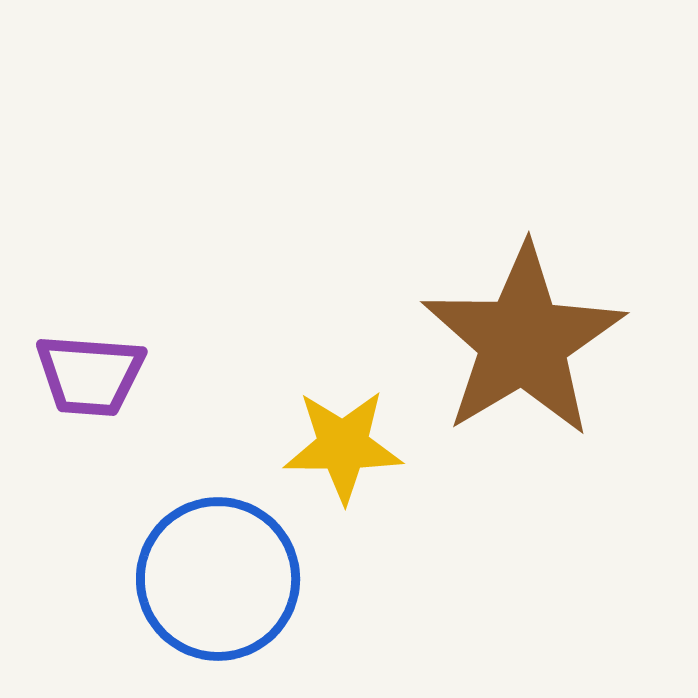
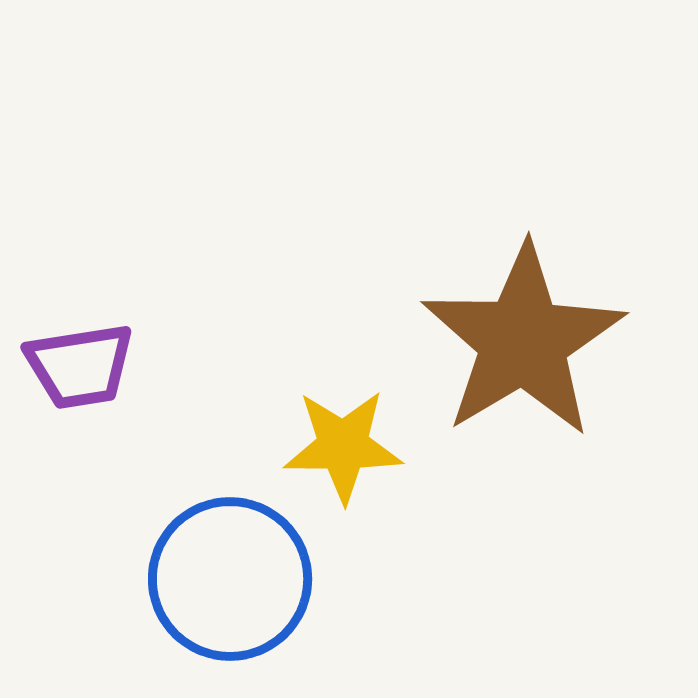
purple trapezoid: moved 10 px left, 9 px up; rotated 13 degrees counterclockwise
blue circle: moved 12 px right
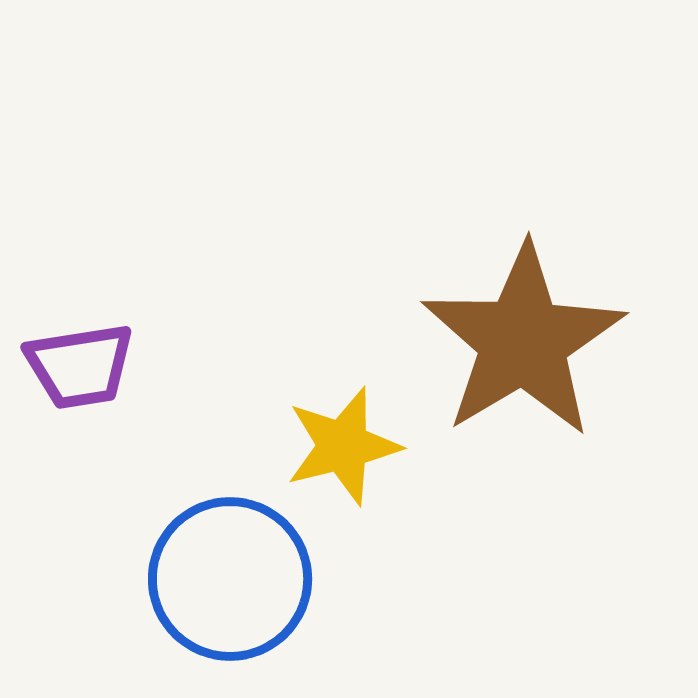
yellow star: rotated 14 degrees counterclockwise
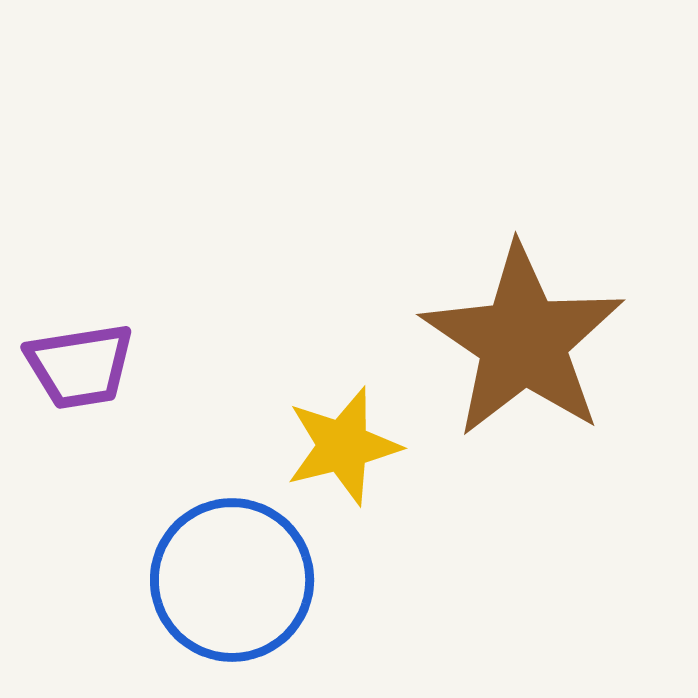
brown star: rotated 7 degrees counterclockwise
blue circle: moved 2 px right, 1 px down
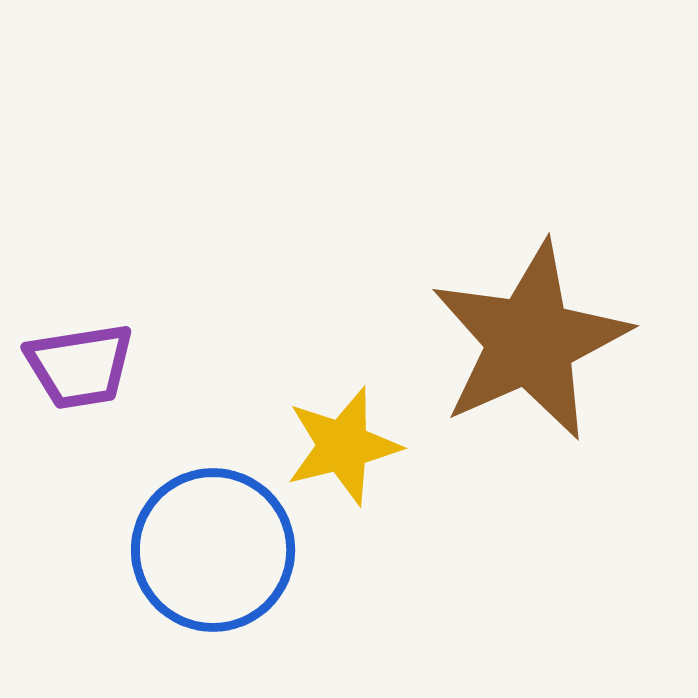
brown star: moved 7 px right; rotated 14 degrees clockwise
blue circle: moved 19 px left, 30 px up
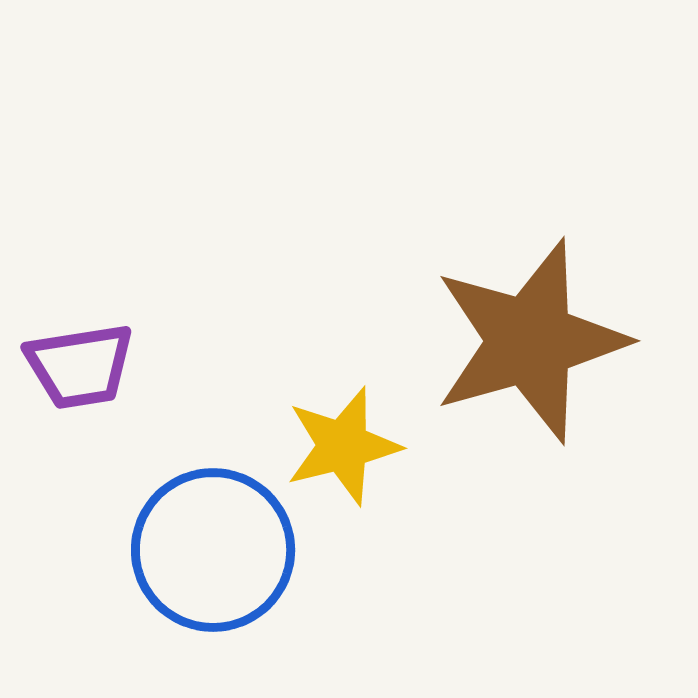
brown star: rotated 8 degrees clockwise
